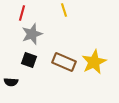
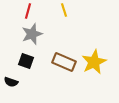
red line: moved 6 px right, 2 px up
black square: moved 3 px left, 1 px down
black semicircle: rotated 16 degrees clockwise
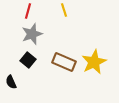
black square: moved 2 px right, 1 px up; rotated 21 degrees clockwise
black semicircle: rotated 48 degrees clockwise
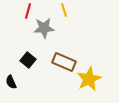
gray star: moved 12 px right, 6 px up; rotated 15 degrees clockwise
yellow star: moved 5 px left, 17 px down
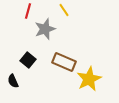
yellow line: rotated 16 degrees counterclockwise
gray star: moved 1 px right, 1 px down; rotated 15 degrees counterclockwise
black semicircle: moved 2 px right, 1 px up
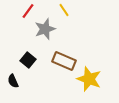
red line: rotated 21 degrees clockwise
brown rectangle: moved 1 px up
yellow star: rotated 25 degrees counterclockwise
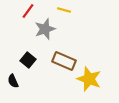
yellow line: rotated 40 degrees counterclockwise
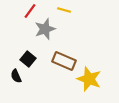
red line: moved 2 px right
black square: moved 1 px up
black semicircle: moved 3 px right, 5 px up
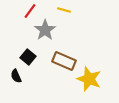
gray star: moved 1 px down; rotated 15 degrees counterclockwise
black square: moved 2 px up
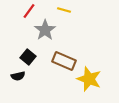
red line: moved 1 px left
black semicircle: moved 2 px right; rotated 80 degrees counterclockwise
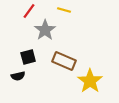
black square: rotated 35 degrees clockwise
yellow star: moved 1 px right, 2 px down; rotated 15 degrees clockwise
